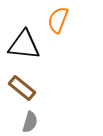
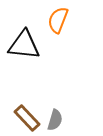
brown rectangle: moved 5 px right, 30 px down; rotated 8 degrees clockwise
gray semicircle: moved 25 px right, 2 px up
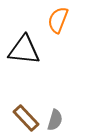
black triangle: moved 5 px down
brown rectangle: moved 1 px left
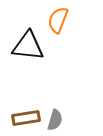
black triangle: moved 4 px right, 4 px up
brown rectangle: rotated 56 degrees counterclockwise
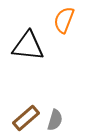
orange semicircle: moved 6 px right
brown rectangle: rotated 32 degrees counterclockwise
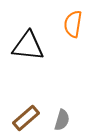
orange semicircle: moved 9 px right, 4 px down; rotated 12 degrees counterclockwise
gray semicircle: moved 7 px right
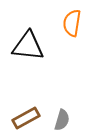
orange semicircle: moved 1 px left, 1 px up
brown rectangle: rotated 12 degrees clockwise
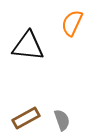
orange semicircle: rotated 16 degrees clockwise
gray semicircle: rotated 35 degrees counterclockwise
